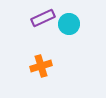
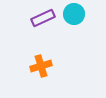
cyan circle: moved 5 px right, 10 px up
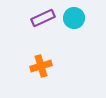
cyan circle: moved 4 px down
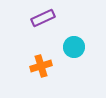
cyan circle: moved 29 px down
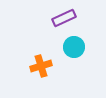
purple rectangle: moved 21 px right
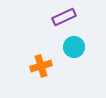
purple rectangle: moved 1 px up
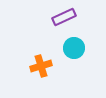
cyan circle: moved 1 px down
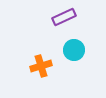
cyan circle: moved 2 px down
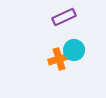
orange cross: moved 18 px right, 7 px up
